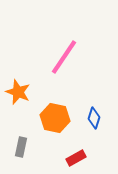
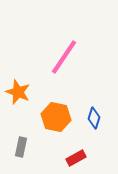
orange hexagon: moved 1 px right, 1 px up
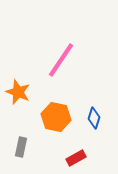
pink line: moved 3 px left, 3 px down
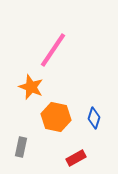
pink line: moved 8 px left, 10 px up
orange star: moved 13 px right, 5 px up
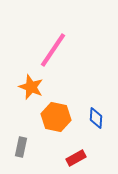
blue diamond: moved 2 px right; rotated 15 degrees counterclockwise
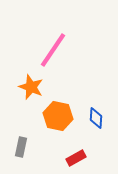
orange hexagon: moved 2 px right, 1 px up
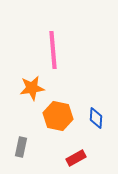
pink line: rotated 39 degrees counterclockwise
orange star: moved 1 px right, 1 px down; rotated 30 degrees counterclockwise
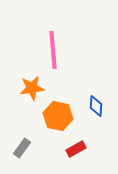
blue diamond: moved 12 px up
gray rectangle: moved 1 px right, 1 px down; rotated 24 degrees clockwise
red rectangle: moved 9 px up
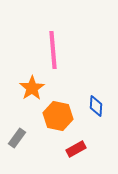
orange star: rotated 25 degrees counterclockwise
gray rectangle: moved 5 px left, 10 px up
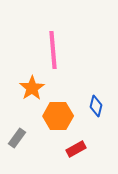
blue diamond: rotated 10 degrees clockwise
orange hexagon: rotated 12 degrees counterclockwise
